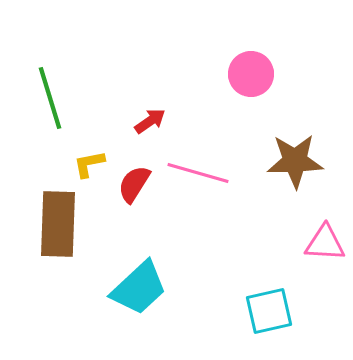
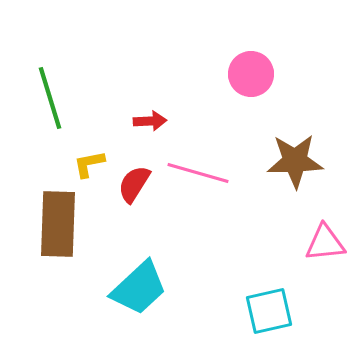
red arrow: rotated 32 degrees clockwise
pink triangle: rotated 9 degrees counterclockwise
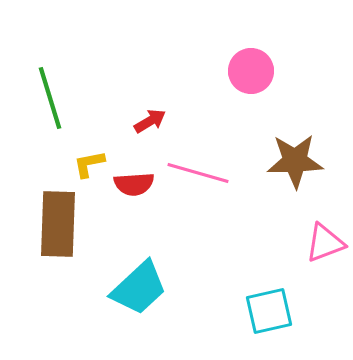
pink circle: moved 3 px up
red arrow: rotated 28 degrees counterclockwise
red semicircle: rotated 126 degrees counterclockwise
pink triangle: rotated 15 degrees counterclockwise
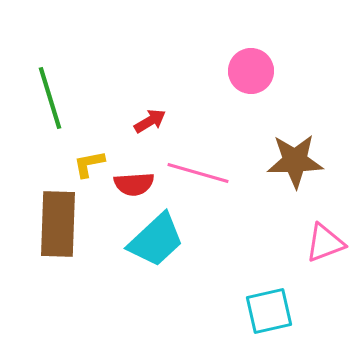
cyan trapezoid: moved 17 px right, 48 px up
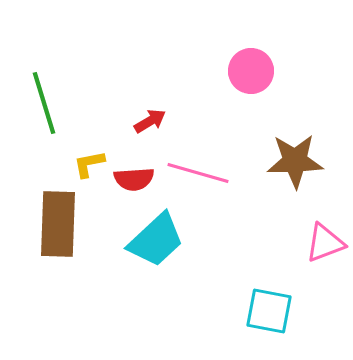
green line: moved 6 px left, 5 px down
red semicircle: moved 5 px up
cyan square: rotated 24 degrees clockwise
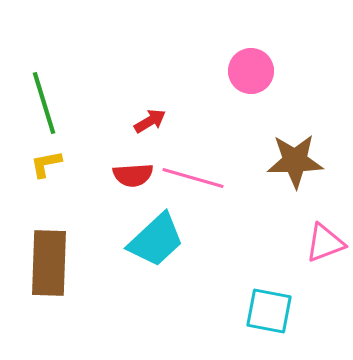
yellow L-shape: moved 43 px left
pink line: moved 5 px left, 5 px down
red semicircle: moved 1 px left, 4 px up
brown rectangle: moved 9 px left, 39 px down
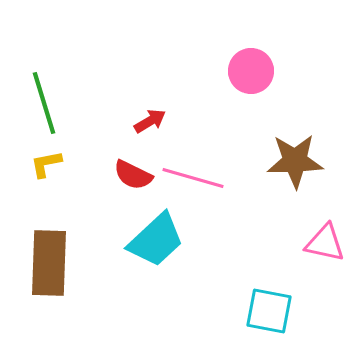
red semicircle: rotated 30 degrees clockwise
pink triangle: rotated 33 degrees clockwise
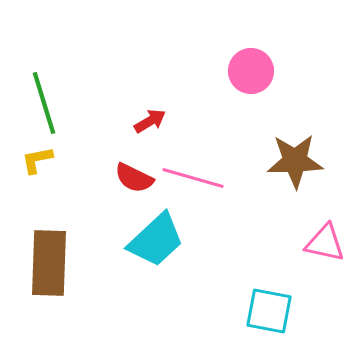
yellow L-shape: moved 9 px left, 4 px up
red semicircle: moved 1 px right, 3 px down
